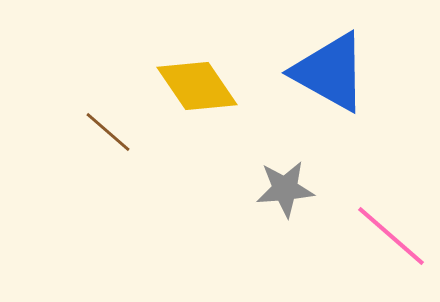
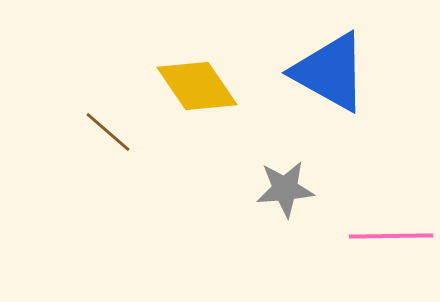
pink line: rotated 42 degrees counterclockwise
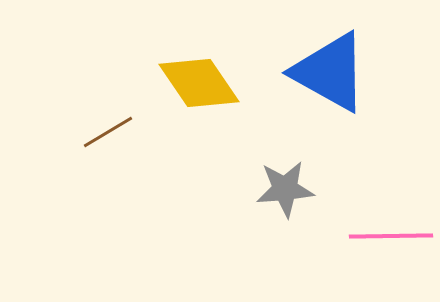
yellow diamond: moved 2 px right, 3 px up
brown line: rotated 72 degrees counterclockwise
